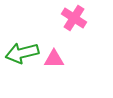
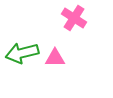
pink triangle: moved 1 px right, 1 px up
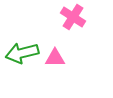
pink cross: moved 1 px left, 1 px up
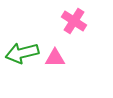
pink cross: moved 1 px right, 4 px down
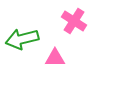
green arrow: moved 14 px up
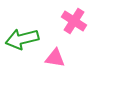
pink triangle: rotated 10 degrees clockwise
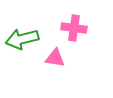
pink cross: moved 7 px down; rotated 25 degrees counterclockwise
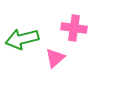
pink triangle: rotated 50 degrees counterclockwise
